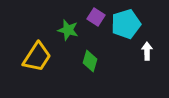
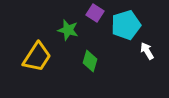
purple square: moved 1 px left, 4 px up
cyan pentagon: moved 1 px down
white arrow: rotated 30 degrees counterclockwise
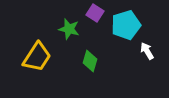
green star: moved 1 px right, 1 px up
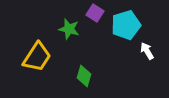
green diamond: moved 6 px left, 15 px down
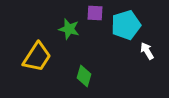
purple square: rotated 30 degrees counterclockwise
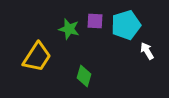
purple square: moved 8 px down
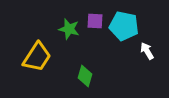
cyan pentagon: moved 2 px left, 1 px down; rotated 28 degrees clockwise
green diamond: moved 1 px right
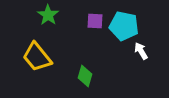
green star: moved 21 px left, 14 px up; rotated 20 degrees clockwise
white arrow: moved 6 px left
yellow trapezoid: rotated 108 degrees clockwise
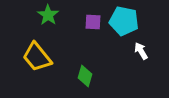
purple square: moved 2 px left, 1 px down
cyan pentagon: moved 5 px up
